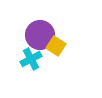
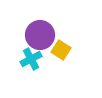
yellow square: moved 5 px right, 4 px down
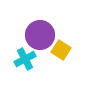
cyan cross: moved 6 px left
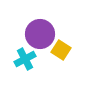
purple circle: moved 1 px up
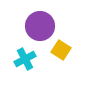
purple circle: moved 8 px up
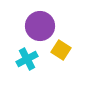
cyan cross: moved 2 px right
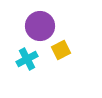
yellow square: rotated 30 degrees clockwise
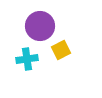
cyan cross: rotated 20 degrees clockwise
